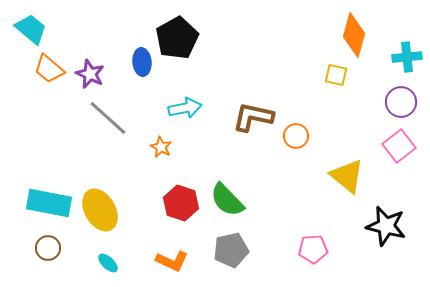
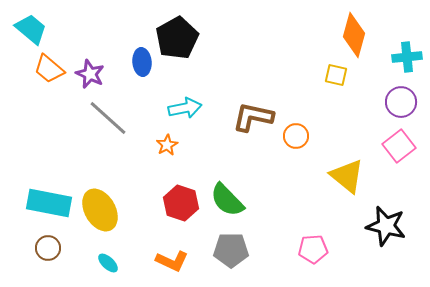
orange star: moved 6 px right, 2 px up; rotated 15 degrees clockwise
gray pentagon: rotated 12 degrees clockwise
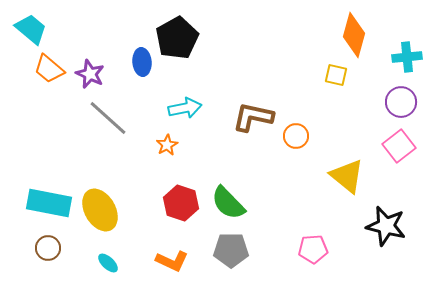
green semicircle: moved 1 px right, 3 px down
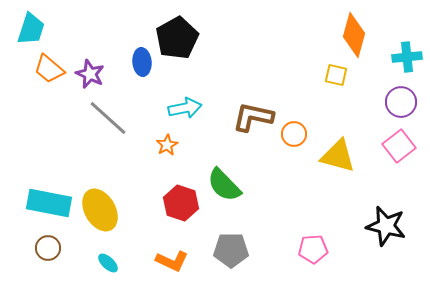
cyan trapezoid: rotated 68 degrees clockwise
orange circle: moved 2 px left, 2 px up
yellow triangle: moved 9 px left, 20 px up; rotated 24 degrees counterclockwise
green semicircle: moved 4 px left, 18 px up
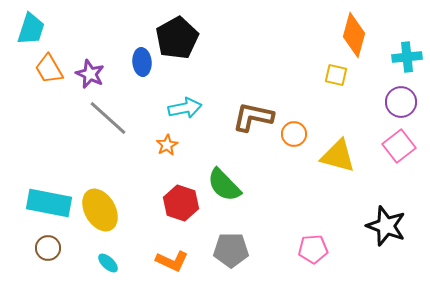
orange trapezoid: rotated 20 degrees clockwise
black star: rotated 6 degrees clockwise
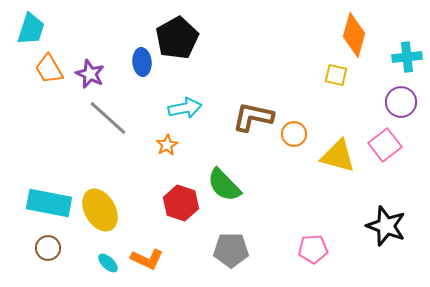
pink square: moved 14 px left, 1 px up
orange L-shape: moved 25 px left, 2 px up
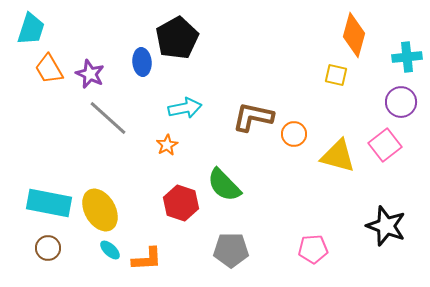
orange L-shape: rotated 28 degrees counterclockwise
cyan ellipse: moved 2 px right, 13 px up
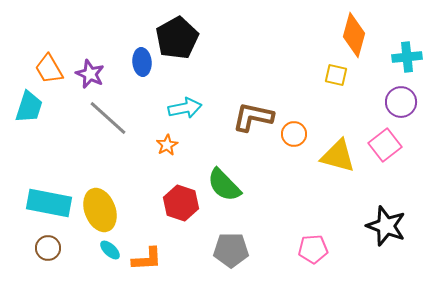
cyan trapezoid: moved 2 px left, 78 px down
yellow ellipse: rotated 9 degrees clockwise
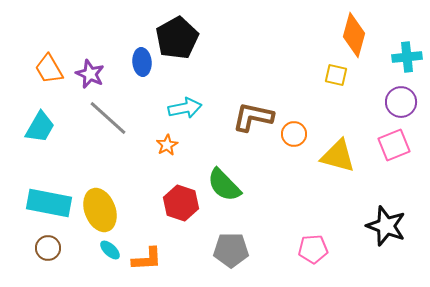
cyan trapezoid: moved 11 px right, 20 px down; rotated 12 degrees clockwise
pink square: moved 9 px right; rotated 16 degrees clockwise
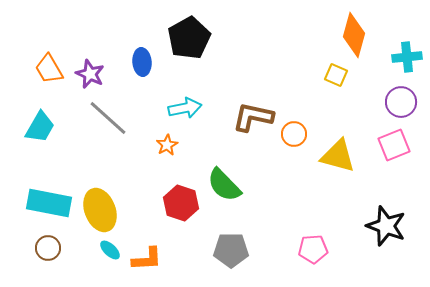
black pentagon: moved 12 px right
yellow square: rotated 10 degrees clockwise
